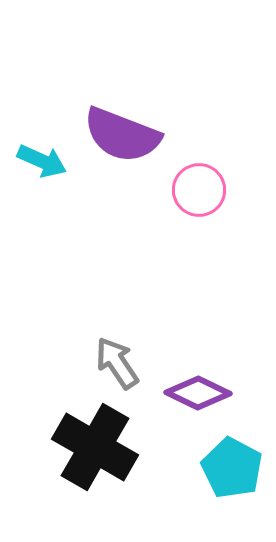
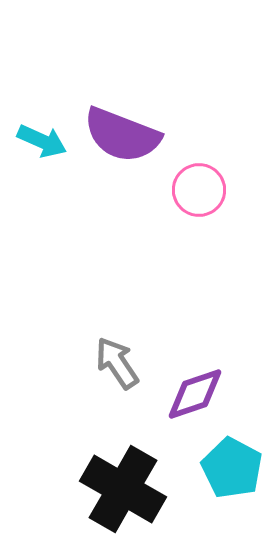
cyan arrow: moved 20 px up
purple diamond: moved 3 px left, 1 px down; rotated 44 degrees counterclockwise
black cross: moved 28 px right, 42 px down
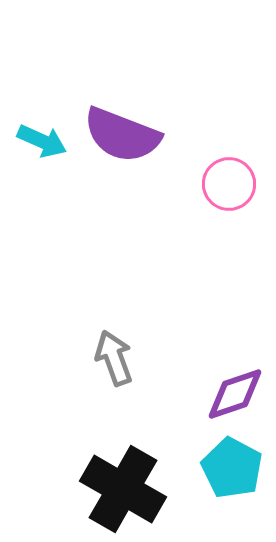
pink circle: moved 30 px right, 6 px up
gray arrow: moved 3 px left, 5 px up; rotated 14 degrees clockwise
purple diamond: moved 40 px right
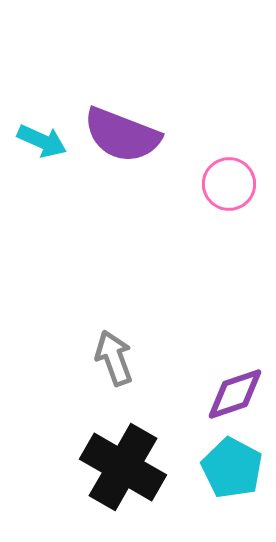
black cross: moved 22 px up
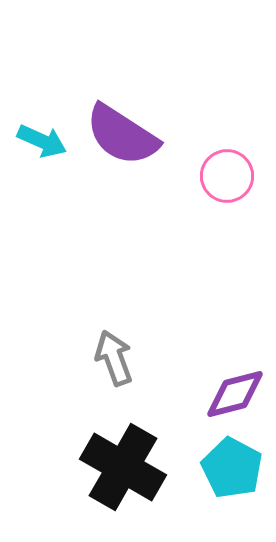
purple semicircle: rotated 12 degrees clockwise
pink circle: moved 2 px left, 8 px up
purple diamond: rotated 4 degrees clockwise
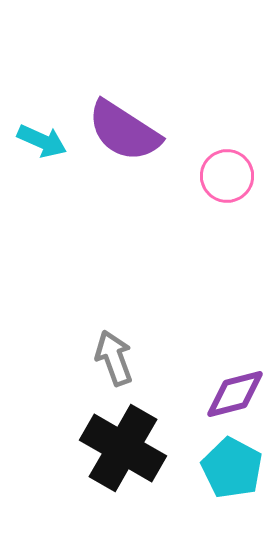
purple semicircle: moved 2 px right, 4 px up
black cross: moved 19 px up
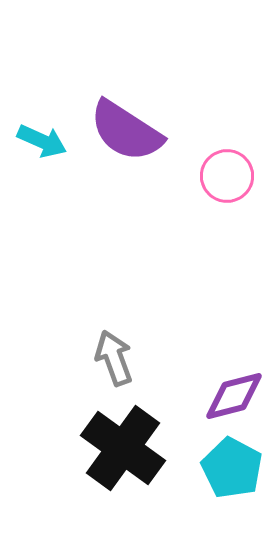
purple semicircle: moved 2 px right
purple diamond: moved 1 px left, 2 px down
black cross: rotated 6 degrees clockwise
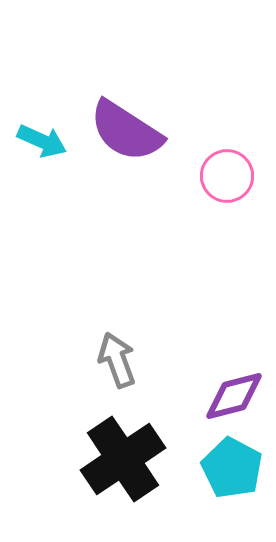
gray arrow: moved 3 px right, 2 px down
black cross: moved 11 px down; rotated 20 degrees clockwise
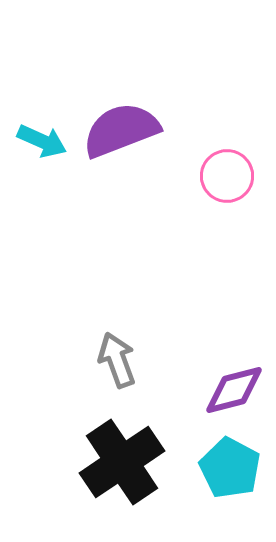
purple semicircle: moved 5 px left, 1 px up; rotated 126 degrees clockwise
purple diamond: moved 6 px up
black cross: moved 1 px left, 3 px down
cyan pentagon: moved 2 px left
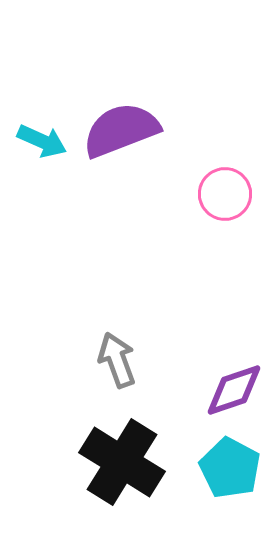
pink circle: moved 2 px left, 18 px down
purple diamond: rotated 4 degrees counterclockwise
black cross: rotated 24 degrees counterclockwise
